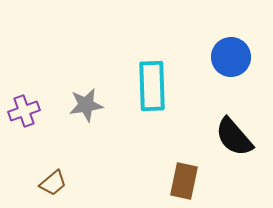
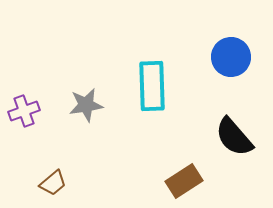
brown rectangle: rotated 45 degrees clockwise
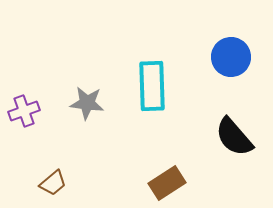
gray star: moved 1 px right, 2 px up; rotated 16 degrees clockwise
brown rectangle: moved 17 px left, 2 px down
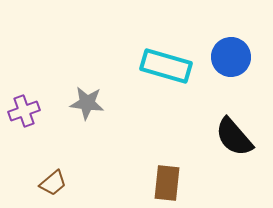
cyan rectangle: moved 14 px right, 20 px up; rotated 72 degrees counterclockwise
brown rectangle: rotated 51 degrees counterclockwise
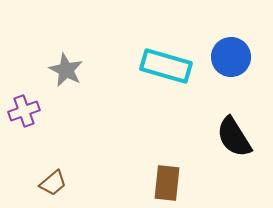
gray star: moved 21 px left, 33 px up; rotated 20 degrees clockwise
black semicircle: rotated 9 degrees clockwise
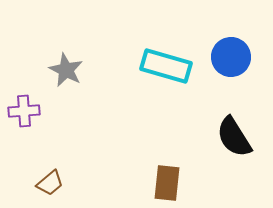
purple cross: rotated 16 degrees clockwise
brown trapezoid: moved 3 px left
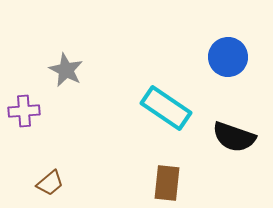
blue circle: moved 3 px left
cyan rectangle: moved 42 px down; rotated 18 degrees clockwise
black semicircle: rotated 39 degrees counterclockwise
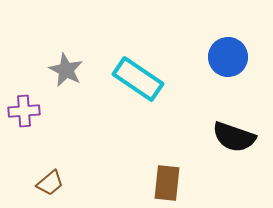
cyan rectangle: moved 28 px left, 29 px up
